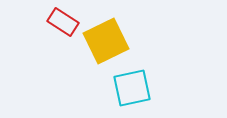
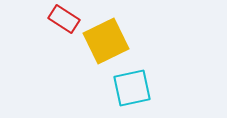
red rectangle: moved 1 px right, 3 px up
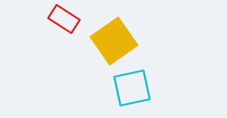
yellow square: moved 8 px right; rotated 9 degrees counterclockwise
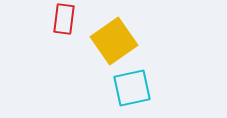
red rectangle: rotated 64 degrees clockwise
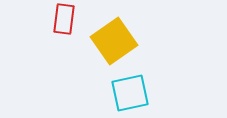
cyan square: moved 2 px left, 5 px down
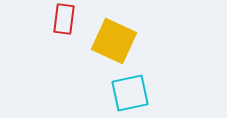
yellow square: rotated 30 degrees counterclockwise
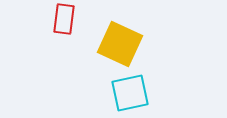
yellow square: moved 6 px right, 3 px down
